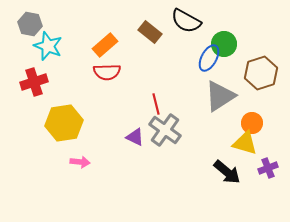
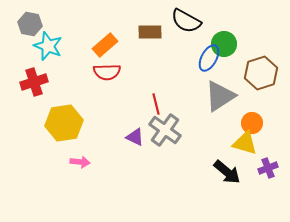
brown rectangle: rotated 40 degrees counterclockwise
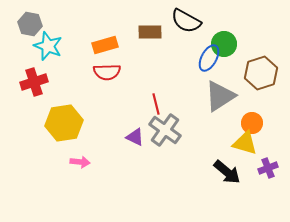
orange rectangle: rotated 25 degrees clockwise
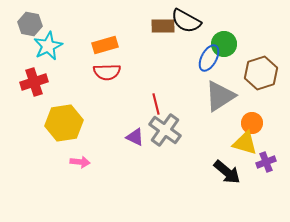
brown rectangle: moved 13 px right, 6 px up
cyan star: rotated 24 degrees clockwise
purple cross: moved 2 px left, 6 px up
